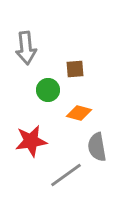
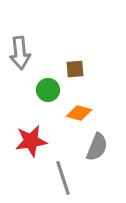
gray arrow: moved 6 px left, 5 px down
gray semicircle: rotated 148 degrees counterclockwise
gray line: moved 3 px left, 3 px down; rotated 72 degrees counterclockwise
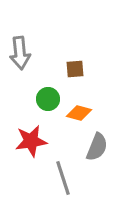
green circle: moved 9 px down
